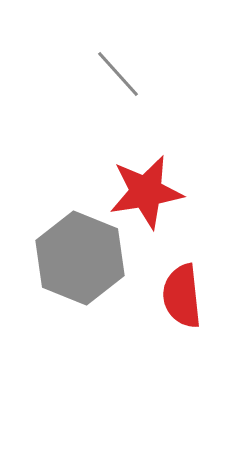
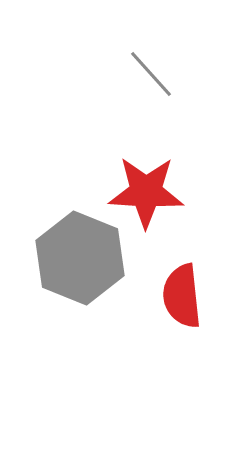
gray line: moved 33 px right
red star: rotated 12 degrees clockwise
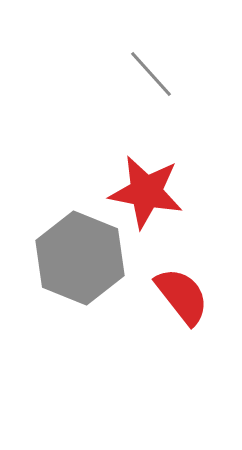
red star: rotated 8 degrees clockwise
red semicircle: rotated 148 degrees clockwise
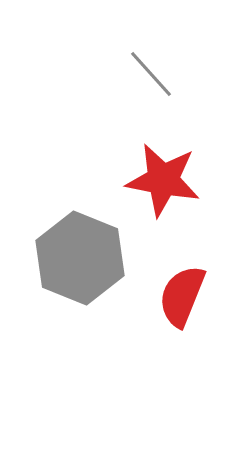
red star: moved 17 px right, 12 px up
red semicircle: rotated 120 degrees counterclockwise
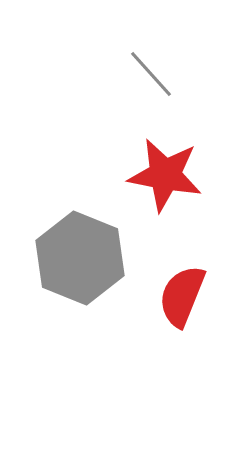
red star: moved 2 px right, 5 px up
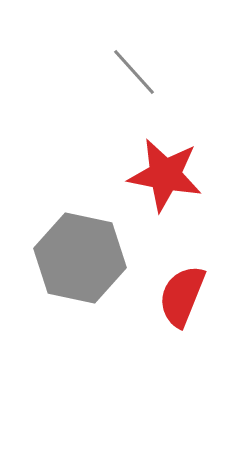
gray line: moved 17 px left, 2 px up
gray hexagon: rotated 10 degrees counterclockwise
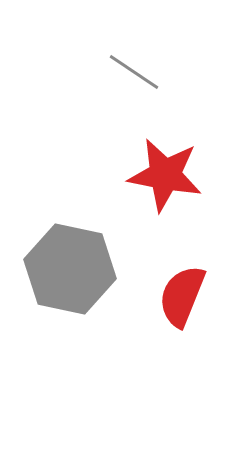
gray line: rotated 14 degrees counterclockwise
gray hexagon: moved 10 px left, 11 px down
